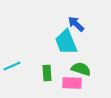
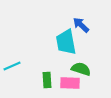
blue arrow: moved 5 px right, 1 px down
cyan trapezoid: rotated 12 degrees clockwise
green rectangle: moved 7 px down
pink rectangle: moved 2 px left
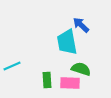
cyan trapezoid: moved 1 px right
